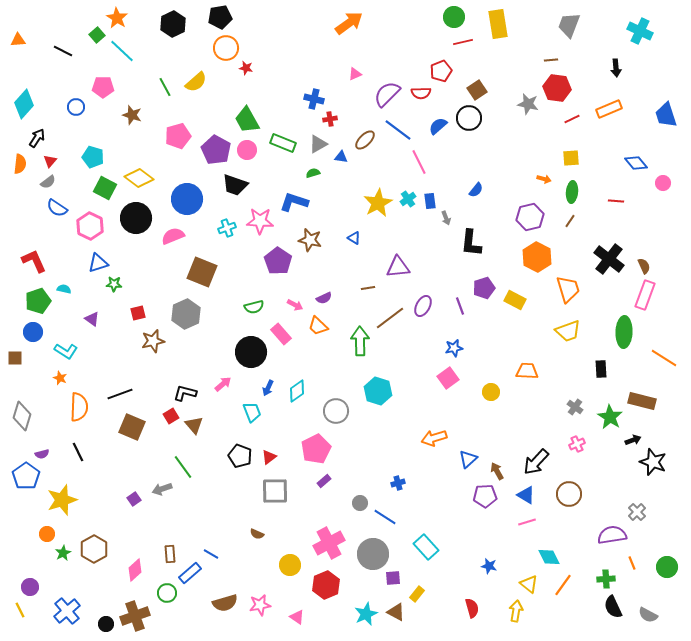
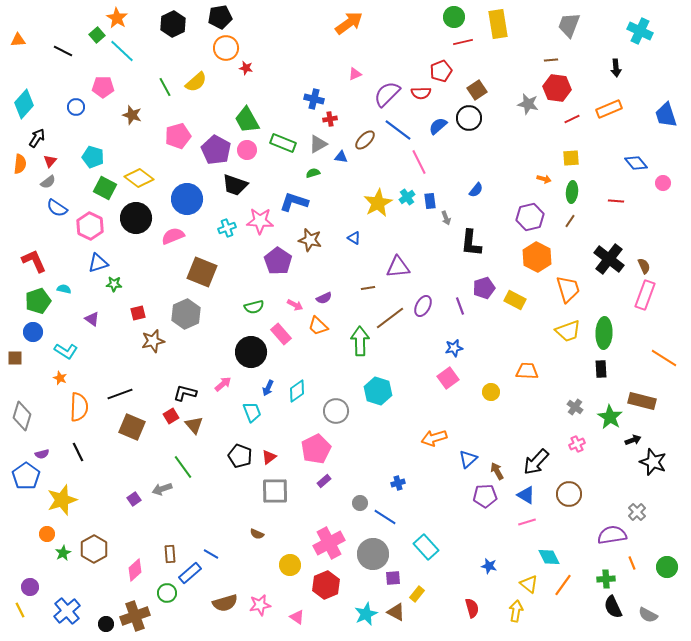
cyan cross at (408, 199): moved 1 px left, 2 px up
green ellipse at (624, 332): moved 20 px left, 1 px down
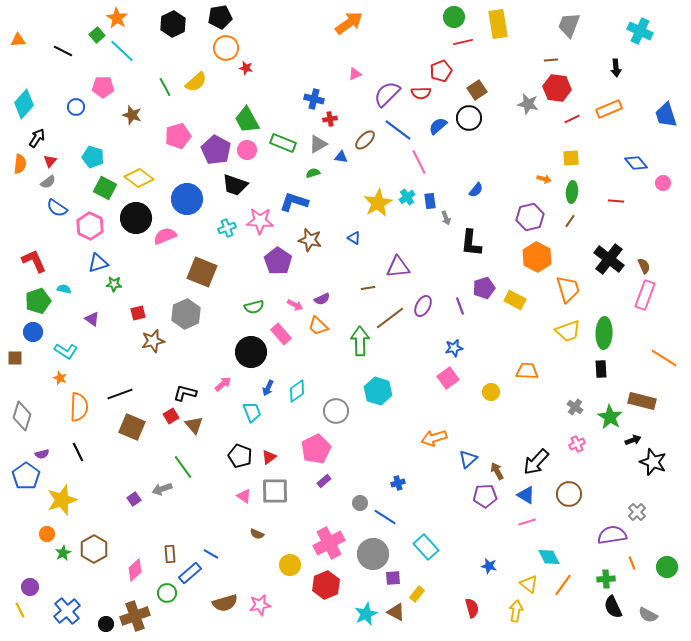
pink semicircle at (173, 236): moved 8 px left
purple semicircle at (324, 298): moved 2 px left, 1 px down
pink triangle at (297, 617): moved 53 px left, 121 px up
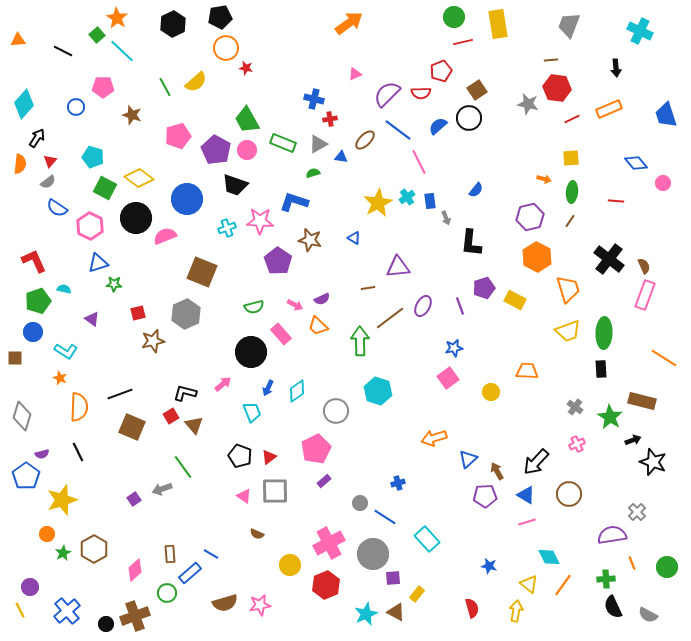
cyan rectangle at (426, 547): moved 1 px right, 8 px up
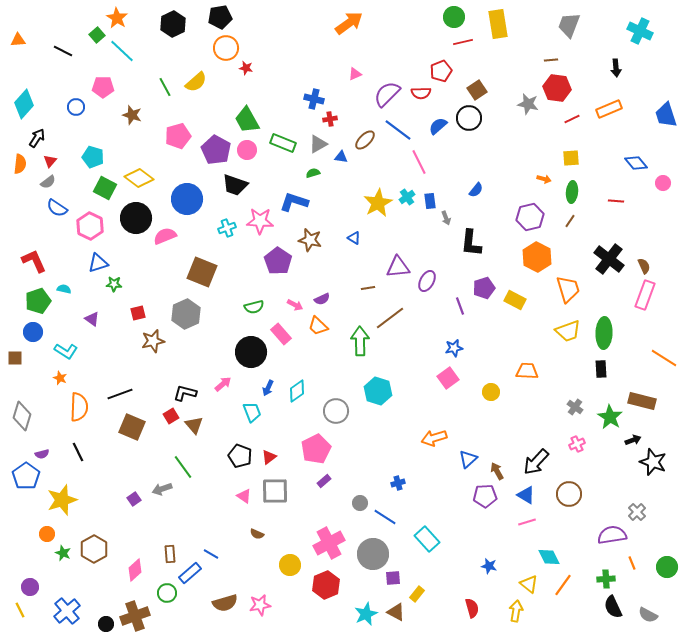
purple ellipse at (423, 306): moved 4 px right, 25 px up
green star at (63, 553): rotated 21 degrees counterclockwise
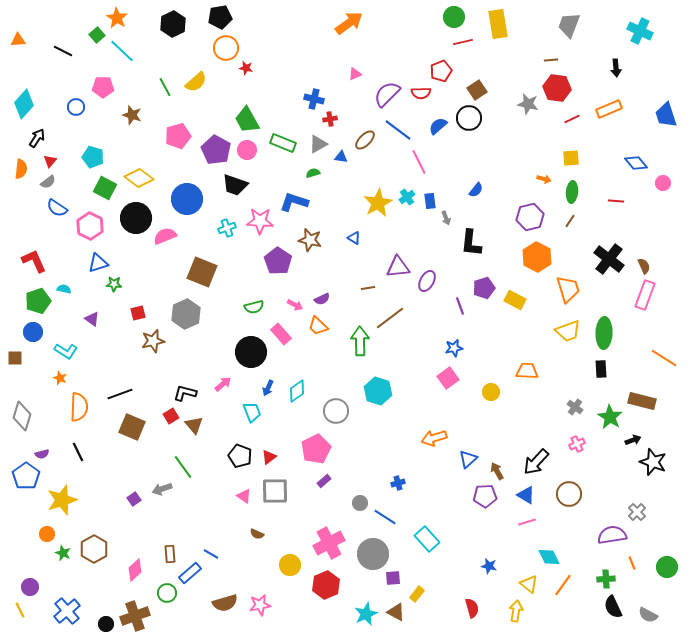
orange semicircle at (20, 164): moved 1 px right, 5 px down
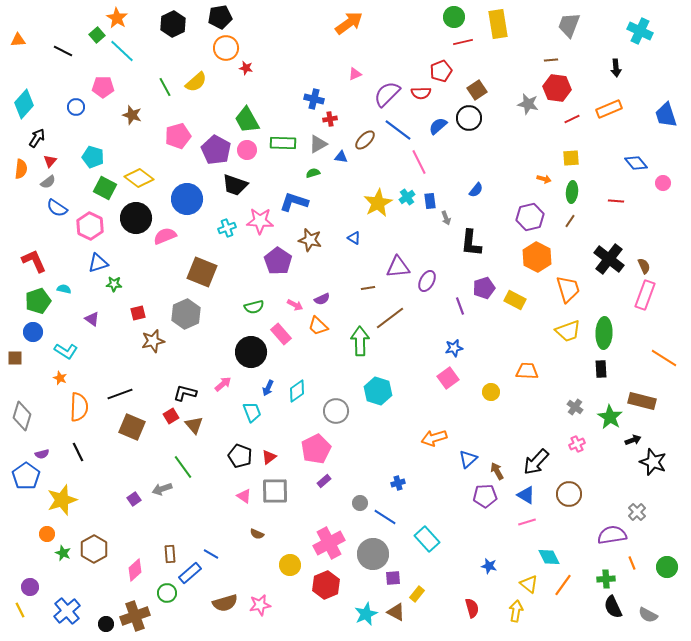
green rectangle at (283, 143): rotated 20 degrees counterclockwise
